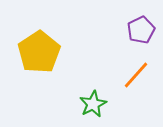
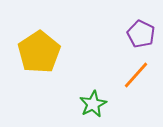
purple pentagon: moved 4 px down; rotated 20 degrees counterclockwise
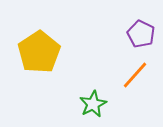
orange line: moved 1 px left
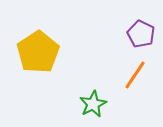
yellow pentagon: moved 1 px left
orange line: rotated 8 degrees counterclockwise
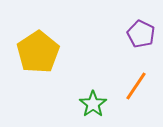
orange line: moved 1 px right, 11 px down
green star: rotated 8 degrees counterclockwise
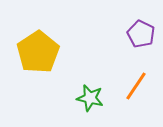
green star: moved 3 px left, 6 px up; rotated 24 degrees counterclockwise
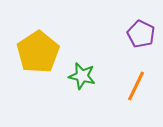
orange line: rotated 8 degrees counterclockwise
green star: moved 8 px left, 22 px up
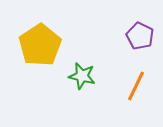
purple pentagon: moved 1 px left, 2 px down
yellow pentagon: moved 2 px right, 7 px up
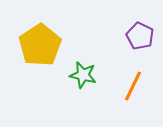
green star: moved 1 px right, 1 px up
orange line: moved 3 px left
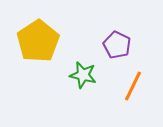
purple pentagon: moved 23 px left, 9 px down
yellow pentagon: moved 2 px left, 4 px up
